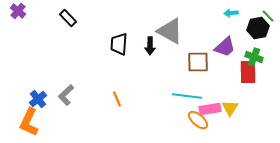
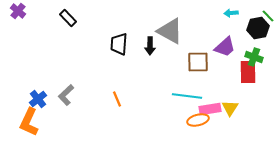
orange ellipse: rotated 55 degrees counterclockwise
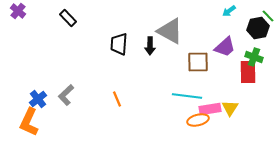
cyan arrow: moved 2 px left, 2 px up; rotated 32 degrees counterclockwise
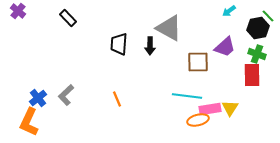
gray triangle: moved 1 px left, 3 px up
green cross: moved 3 px right, 3 px up
red rectangle: moved 4 px right, 3 px down
blue cross: moved 1 px up
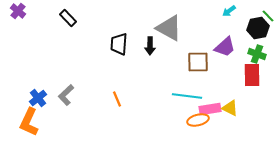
yellow triangle: rotated 36 degrees counterclockwise
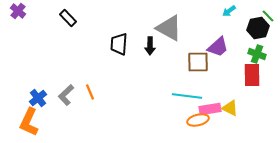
purple trapezoid: moved 7 px left
orange line: moved 27 px left, 7 px up
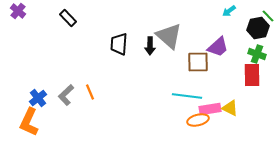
gray triangle: moved 8 px down; rotated 12 degrees clockwise
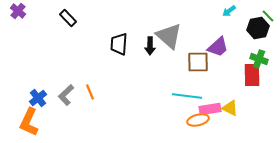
green cross: moved 2 px right, 5 px down
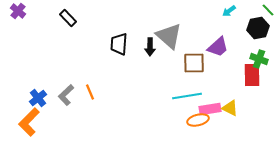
green line: moved 6 px up
black arrow: moved 1 px down
brown square: moved 4 px left, 1 px down
cyan line: rotated 16 degrees counterclockwise
orange L-shape: rotated 20 degrees clockwise
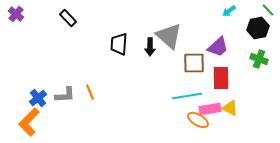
purple cross: moved 2 px left, 3 px down
red rectangle: moved 31 px left, 3 px down
gray L-shape: moved 1 px left; rotated 140 degrees counterclockwise
orange ellipse: rotated 45 degrees clockwise
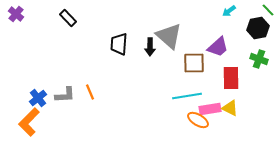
red rectangle: moved 10 px right
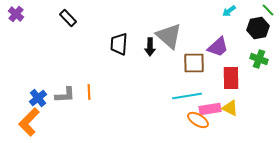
orange line: moved 1 px left; rotated 21 degrees clockwise
